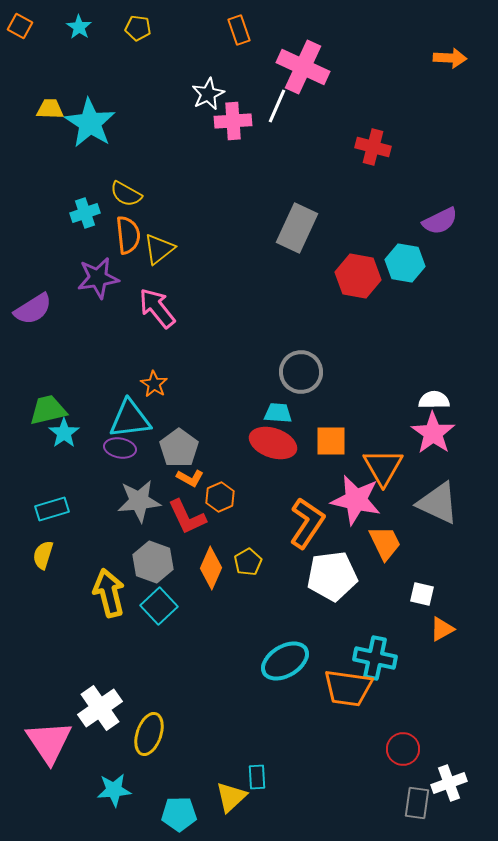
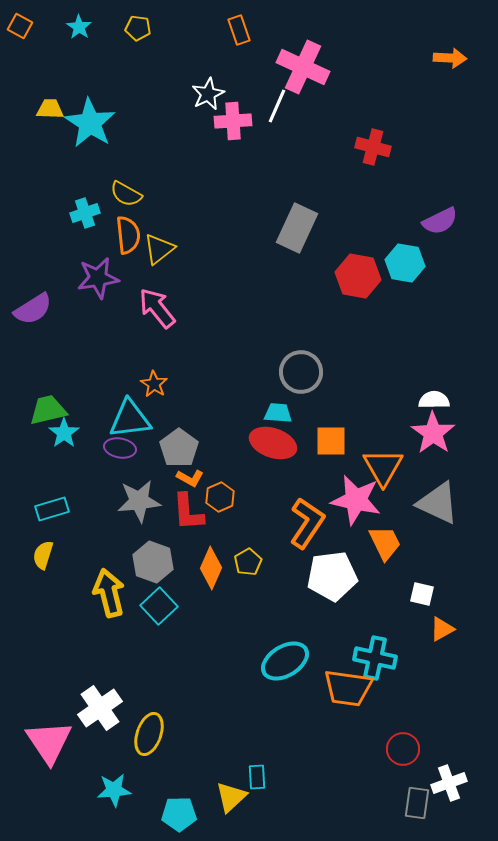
red L-shape at (187, 517): moved 1 px right, 5 px up; rotated 21 degrees clockwise
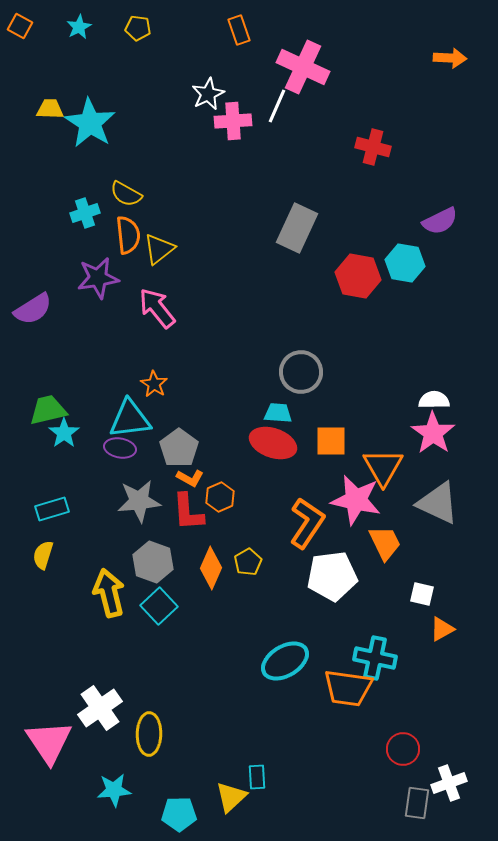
cyan star at (79, 27): rotated 10 degrees clockwise
yellow ellipse at (149, 734): rotated 18 degrees counterclockwise
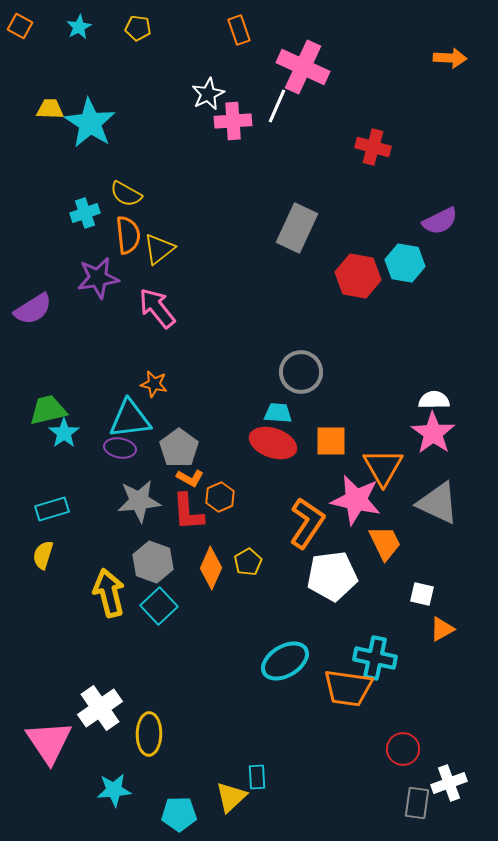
orange star at (154, 384): rotated 20 degrees counterclockwise
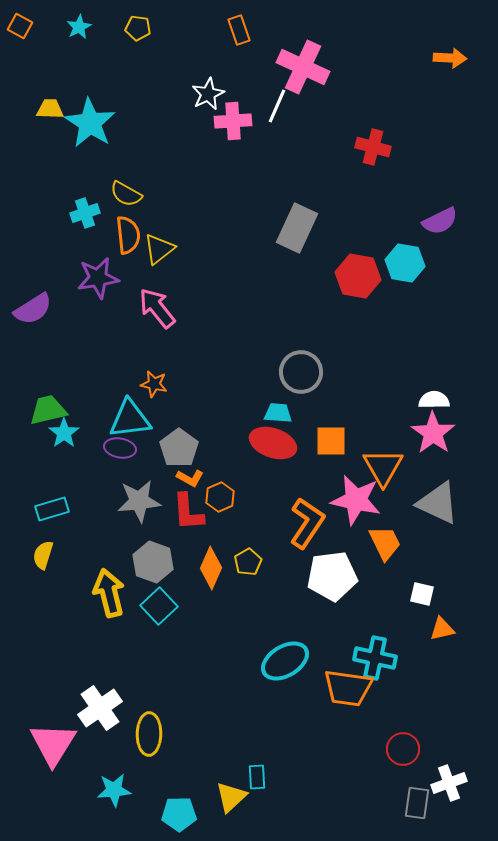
orange triangle at (442, 629): rotated 16 degrees clockwise
pink triangle at (49, 742): moved 4 px right, 2 px down; rotated 6 degrees clockwise
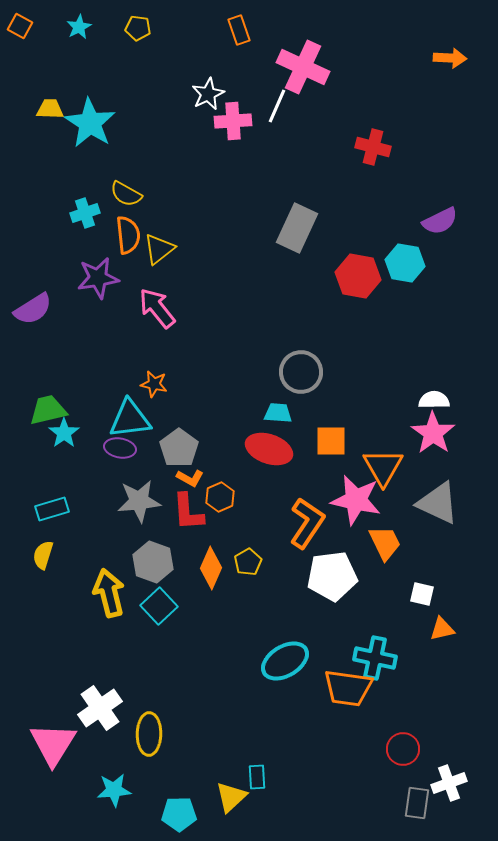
red ellipse at (273, 443): moved 4 px left, 6 px down
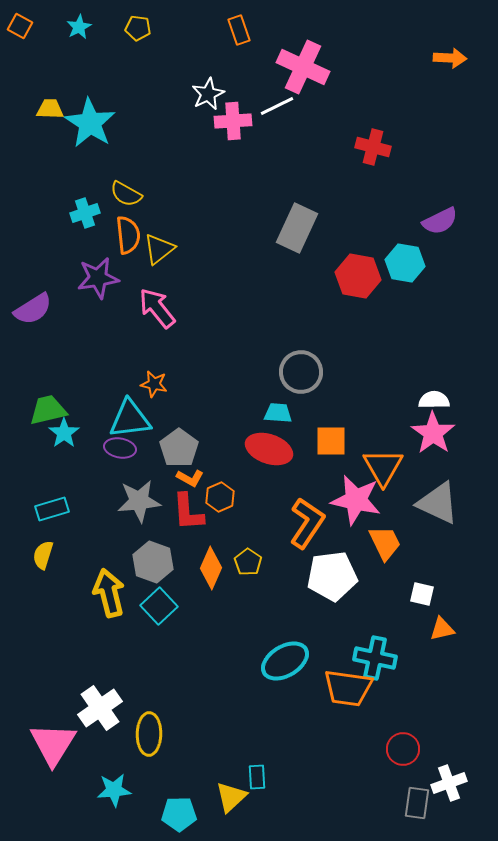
white line at (277, 106): rotated 40 degrees clockwise
yellow pentagon at (248, 562): rotated 8 degrees counterclockwise
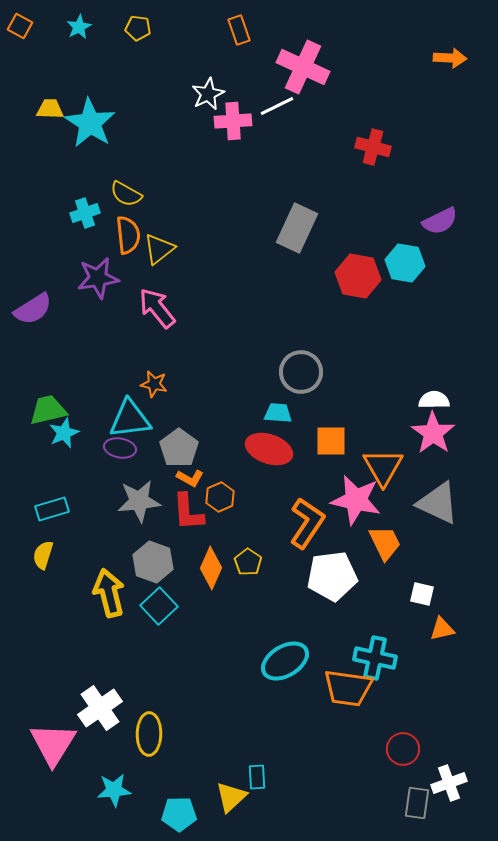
cyan star at (64, 433): rotated 12 degrees clockwise
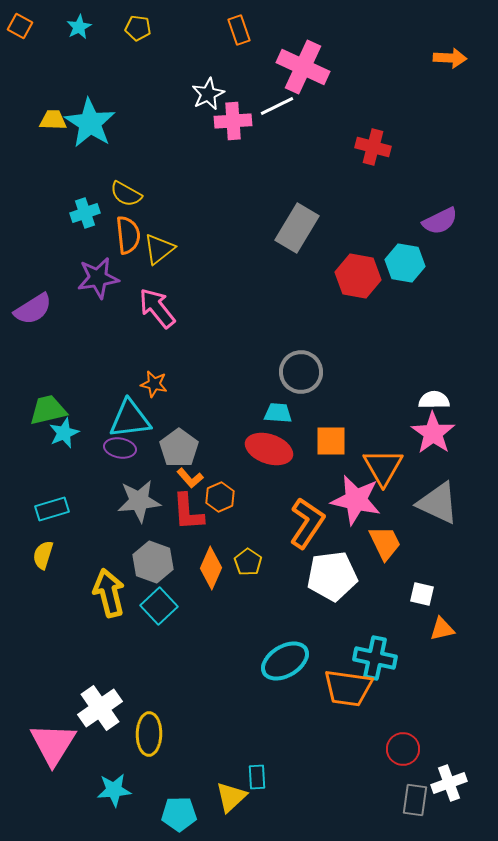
yellow trapezoid at (50, 109): moved 3 px right, 11 px down
gray rectangle at (297, 228): rotated 6 degrees clockwise
orange L-shape at (190, 478): rotated 20 degrees clockwise
gray rectangle at (417, 803): moved 2 px left, 3 px up
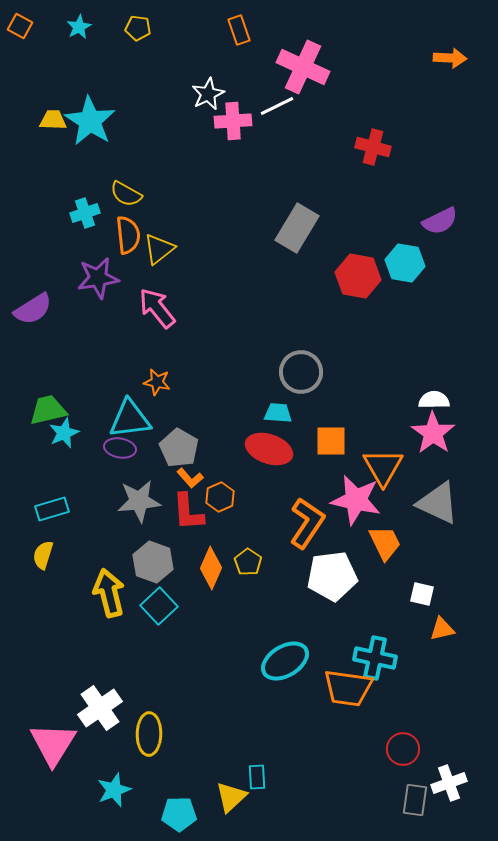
cyan star at (90, 123): moved 2 px up
orange star at (154, 384): moved 3 px right, 2 px up
gray pentagon at (179, 448): rotated 6 degrees counterclockwise
cyan star at (114, 790): rotated 16 degrees counterclockwise
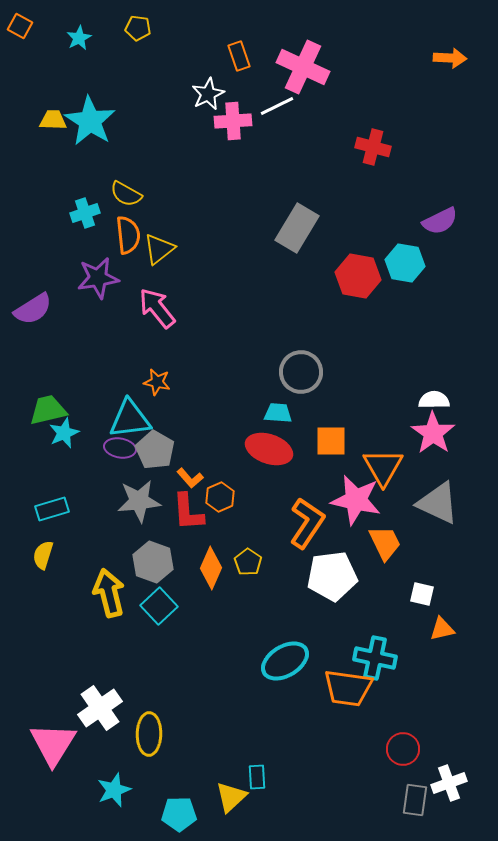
cyan star at (79, 27): moved 11 px down
orange rectangle at (239, 30): moved 26 px down
gray pentagon at (179, 448): moved 24 px left, 2 px down
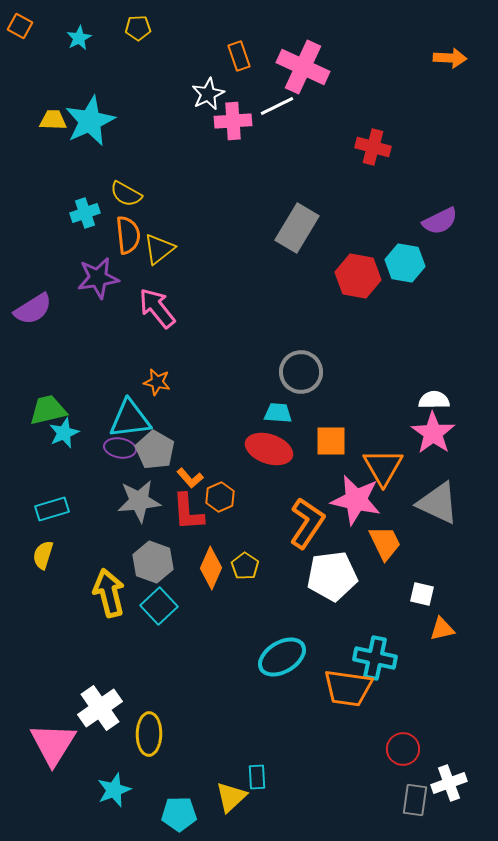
yellow pentagon at (138, 28): rotated 10 degrees counterclockwise
cyan star at (90, 121): rotated 15 degrees clockwise
yellow pentagon at (248, 562): moved 3 px left, 4 px down
cyan ellipse at (285, 661): moved 3 px left, 4 px up
